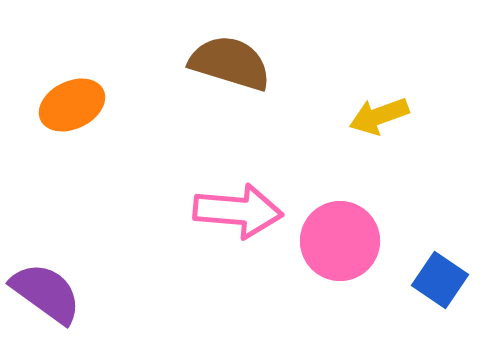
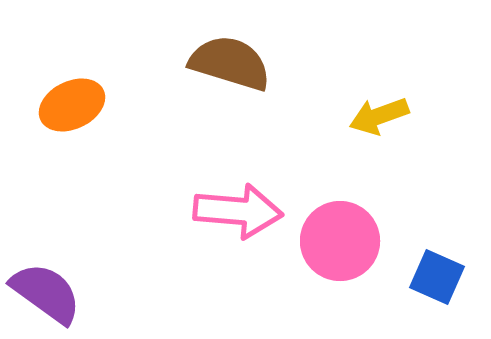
blue square: moved 3 px left, 3 px up; rotated 10 degrees counterclockwise
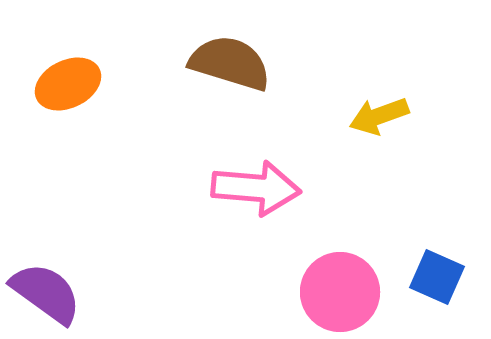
orange ellipse: moved 4 px left, 21 px up
pink arrow: moved 18 px right, 23 px up
pink circle: moved 51 px down
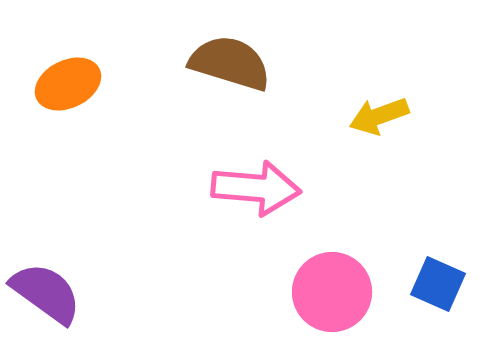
blue square: moved 1 px right, 7 px down
pink circle: moved 8 px left
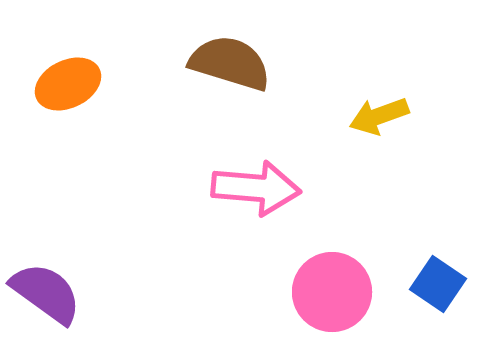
blue square: rotated 10 degrees clockwise
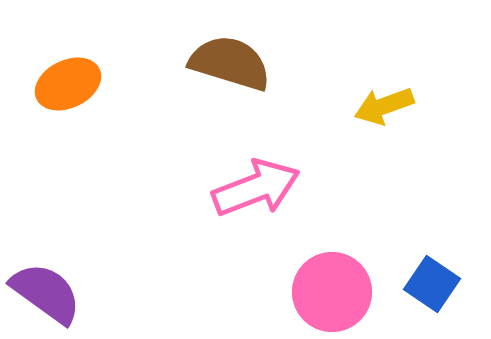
yellow arrow: moved 5 px right, 10 px up
pink arrow: rotated 26 degrees counterclockwise
blue square: moved 6 px left
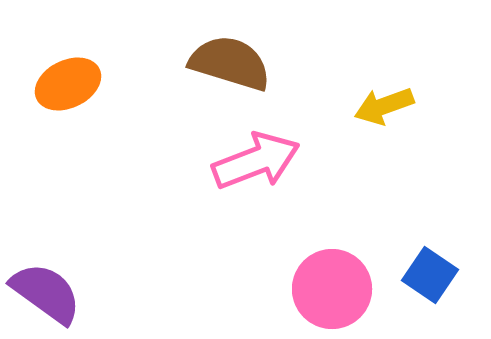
pink arrow: moved 27 px up
blue square: moved 2 px left, 9 px up
pink circle: moved 3 px up
